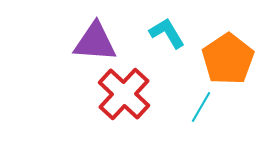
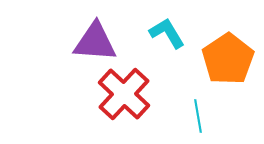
cyan line: moved 3 px left, 9 px down; rotated 40 degrees counterclockwise
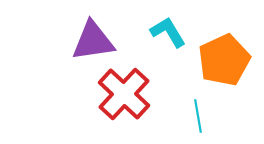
cyan L-shape: moved 1 px right, 1 px up
purple triangle: moved 2 px left, 1 px up; rotated 12 degrees counterclockwise
orange pentagon: moved 4 px left, 1 px down; rotated 9 degrees clockwise
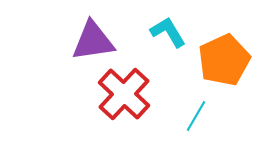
cyan line: moved 2 px left; rotated 40 degrees clockwise
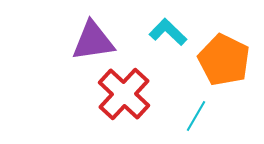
cyan L-shape: rotated 15 degrees counterclockwise
orange pentagon: rotated 21 degrees counterclockwise
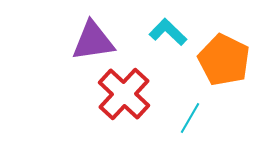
cyan line: moved 6 px left, 2 px down
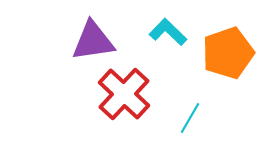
orange pentagon: moved 4 px right, 7 px up; rotated 27 degrees clockwise
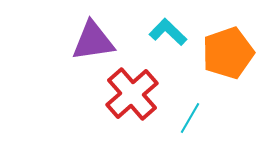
red cross: moved 8 px right; rotated 6 degrees clockwise
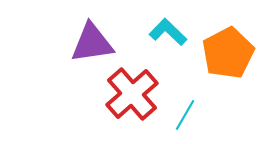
purple triangle: moved 1 px left, 2 px down
orange pentagon: rotated 9 degrees counterclockwise
cyan line: moved 5 px left, 3 px up
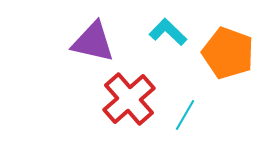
purple triangle: moved 1 px right, 1 px up; rotated 21 degrees clockwise
orange pentagon: rotated 24 degrees counterclockwise
red cross: moved 3 px left, 5 px down
